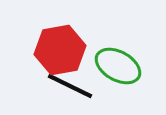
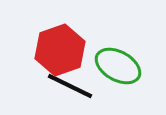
red hexagon: rotated 9 degrees counterclockwise
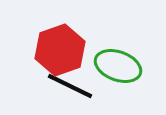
green ellipse: rotated 9 degrees counterclockwise
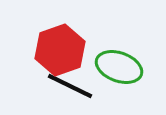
green ellipse: moved 1 px right, 1 px down
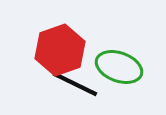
black line: moved 5 px right, 2 px up
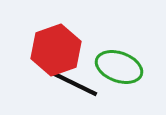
red hexagon: moved 4 px left
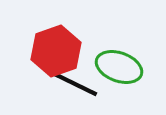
red hexagon: moved 1 px down
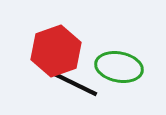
green ellipse: rotated 9 degrees counterclockwise
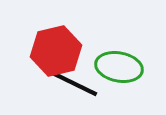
red hexagon: rotated 6 degrees clockwise
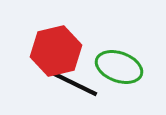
green ellipse: rotated 9 degrees clockwise
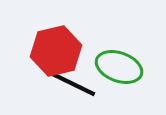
black line: moved 2 px left
